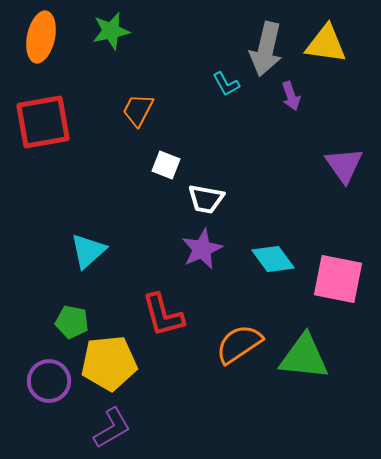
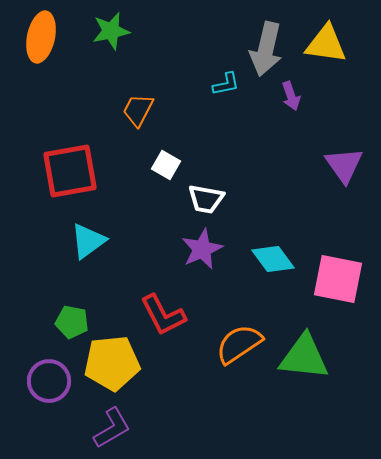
cyan L-shape: rotated 72 degrees counterclockwise
red square: moved 27 px right, 49 px down
white square: rotated 8 degrees clockwise
cyan triangle: moved 10 px up; rotated 6 degrees clockwise
red L-shape: rotated 12 degrees counterclockwise
yellow pentagon: moved 3 px right
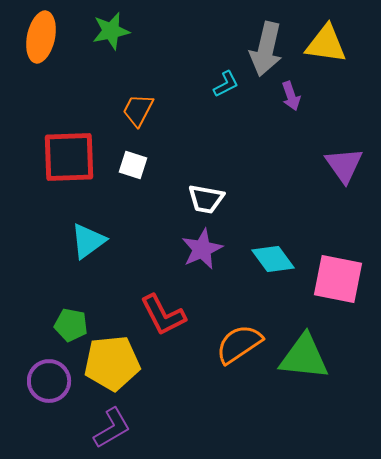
cyan L-shape: rotated 16 degrees counterclockwise
white square: moved 33 px left; rotated 12 degrees counterclockwise
red square: moved 1 px left, 14 px up; rotated 8 degrees clockwise
green pentagon: moved 1 px left, 3 px down
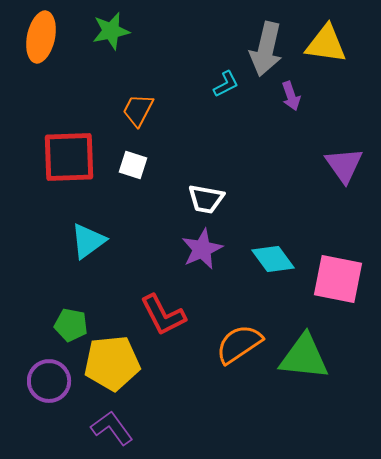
purple L-shape: rotated 96 degrees counterclockwise
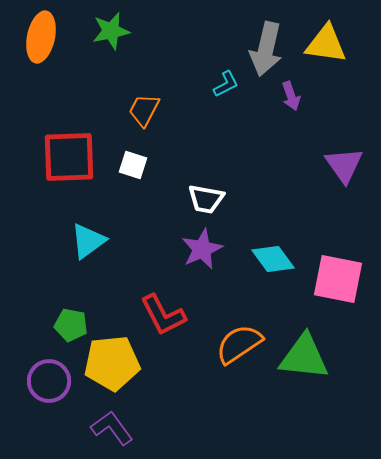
orange trapezoid: moved 6 px right
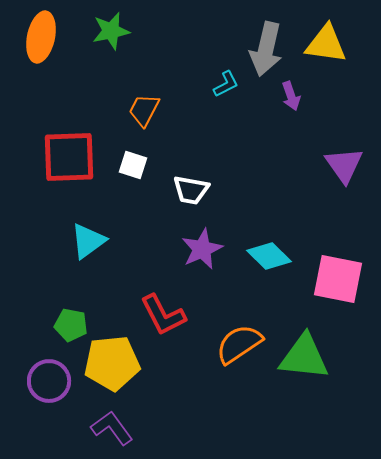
white trapezoid: moved 15 px left, 9 px up
cyan diamond: moved 4 px left, 3 px up; rotated 9 degrees counterclockwise
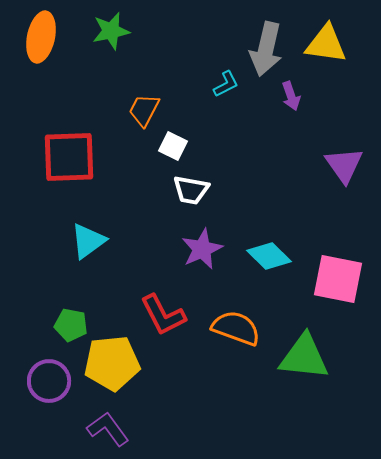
white square: moved 40 px right, 19 px up; rotated 8 degrees clockwise
orange semicircle: moved 3 px left, 16 px up; rotated 54 degrees clockwise
purple L-shape: moved 4 px left, 1 px down
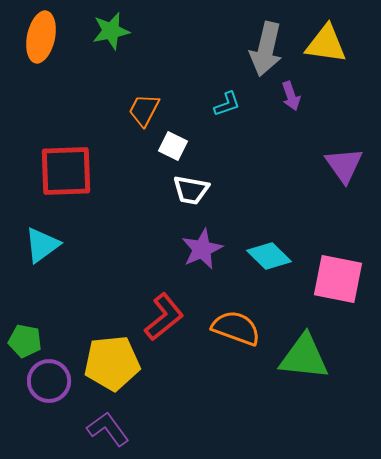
cyan L-shape: moved 1 px right, 20 px down; rotated 8 degrees clockwise
red square: moved 3 px left, 14 px down
cyan triangle: moved 46 px left, 4 px down
red L-shape: moved 1 px right, 2 px down; rotated 102 degrees counterclockwise
green pentagon: moved 46 px left, 16 px down
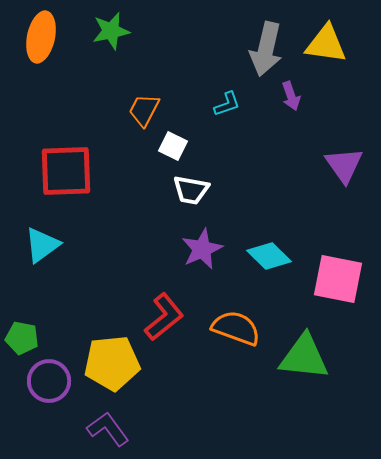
green pentagon: moved 3 px left, 3 px up
